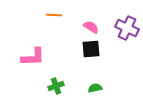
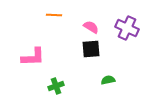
green semicircle: moved 13 px right, 8 px up
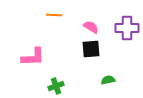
purple cross: rotated 25 degrees counterclockwise
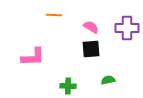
green cross: moved 12 px right; rotated 21 degrees clockwise
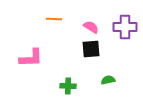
orange line: moved 4 px down
purple cross: moved 2 px left, 1 px up
pink L-shape: moved 2 px left, 1 px down
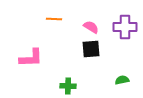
green semicircle: moved 14 px right
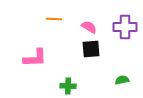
pink semicircle: moved 2 px left
pink L-shape: moved 4 px right
